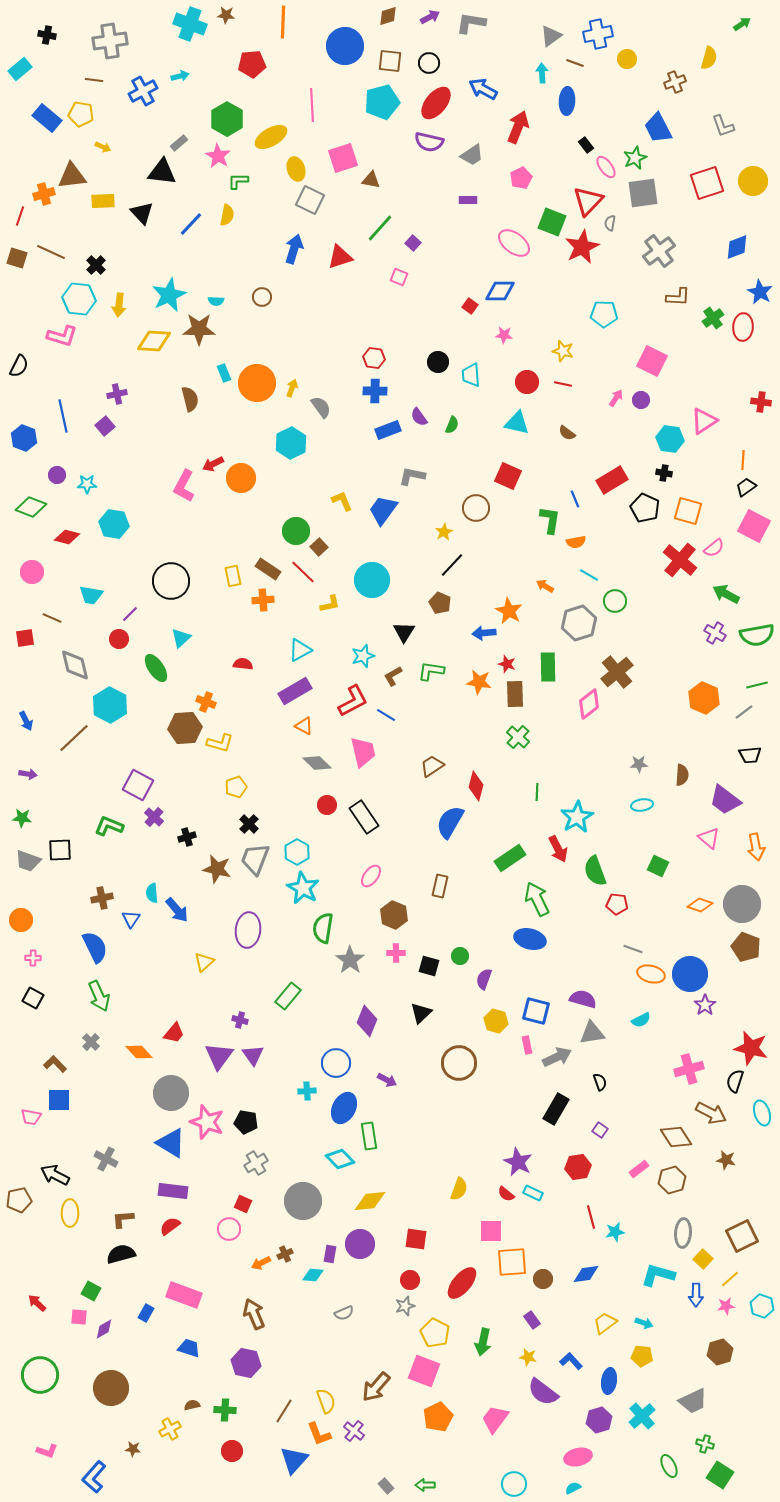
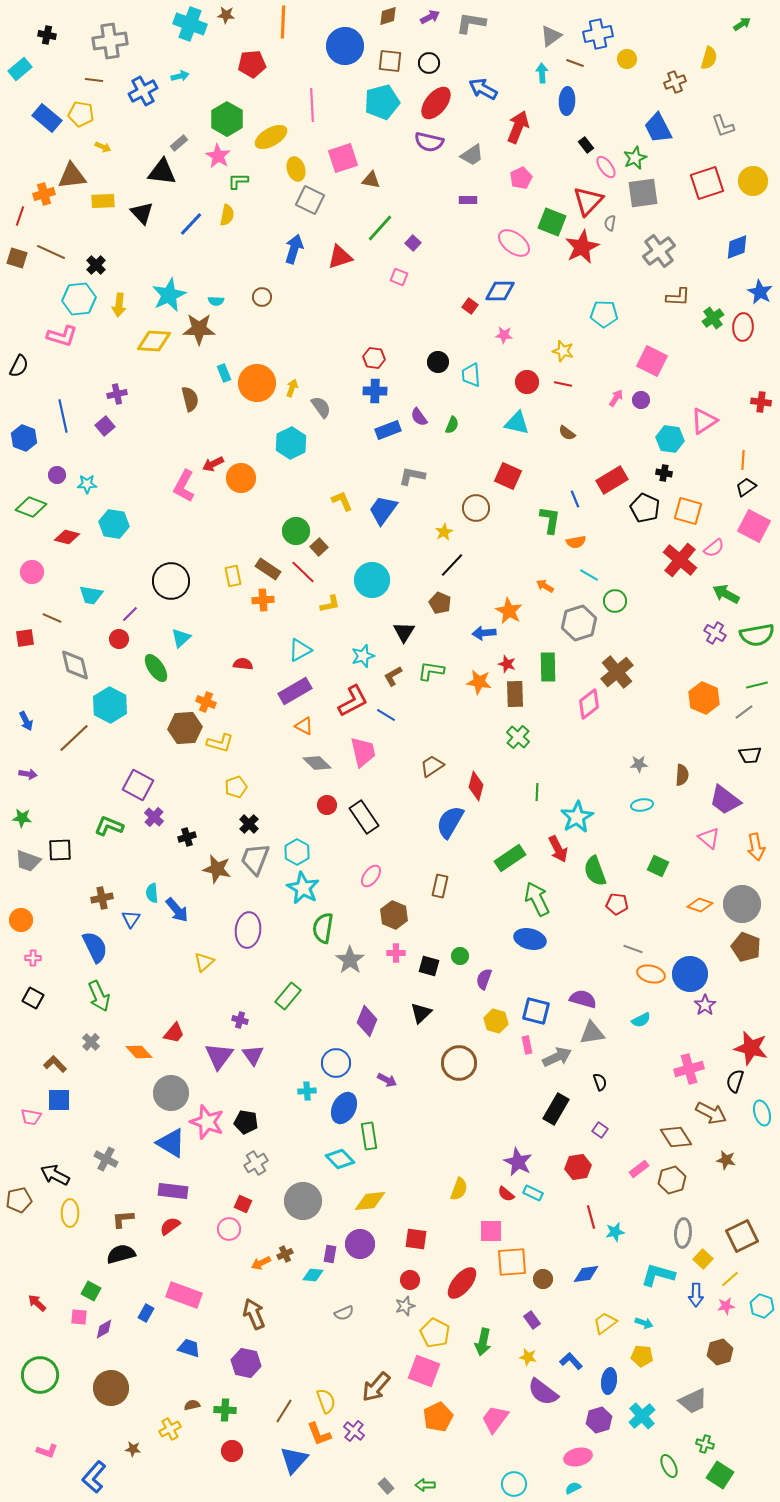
cyan hexagon at (79, 299): rotated 12 degrees counterclockwise
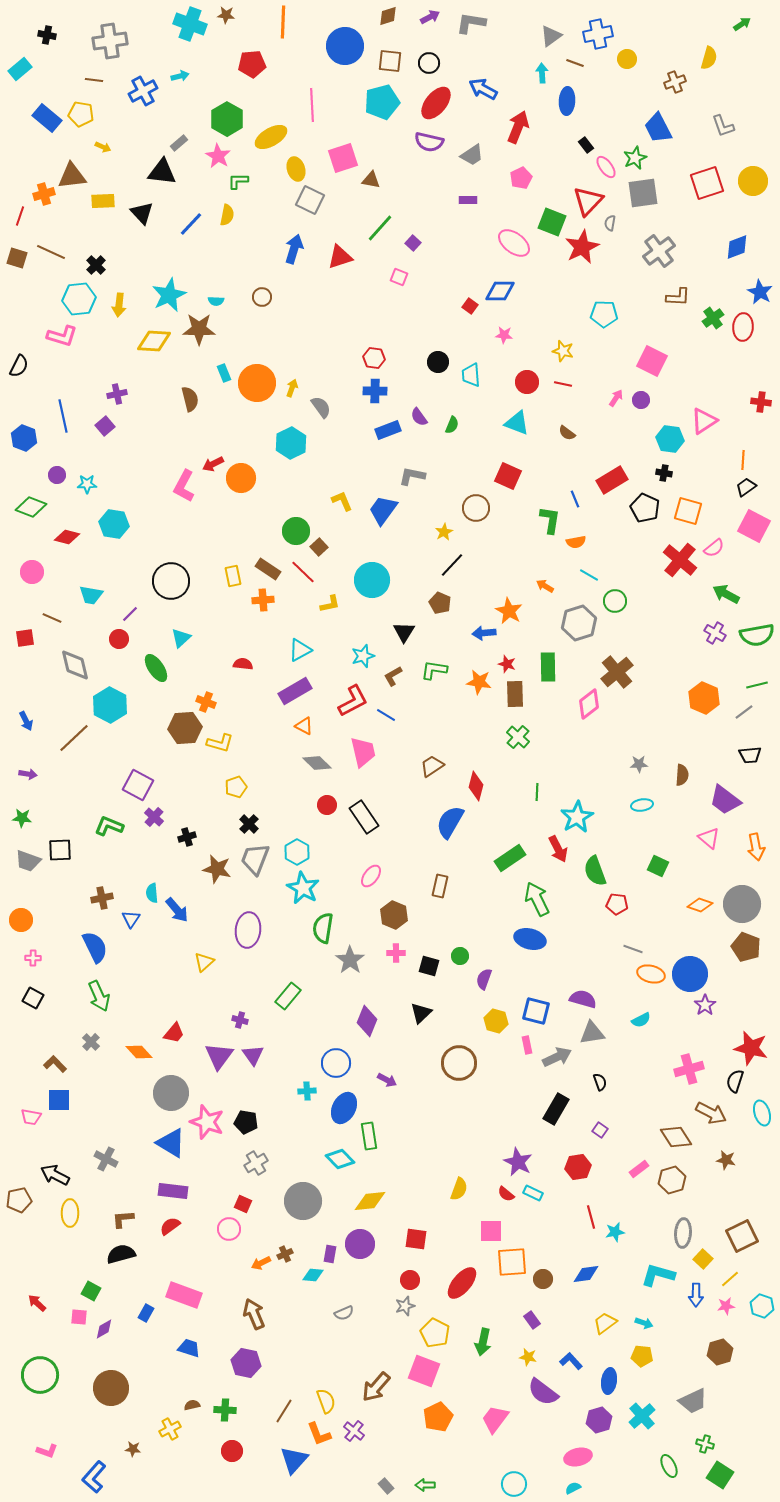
cyan triangle at (517, 423): rotated 8 degrees clockwise
green L-shape at (431, 671): moved 3 px right, 1 px up
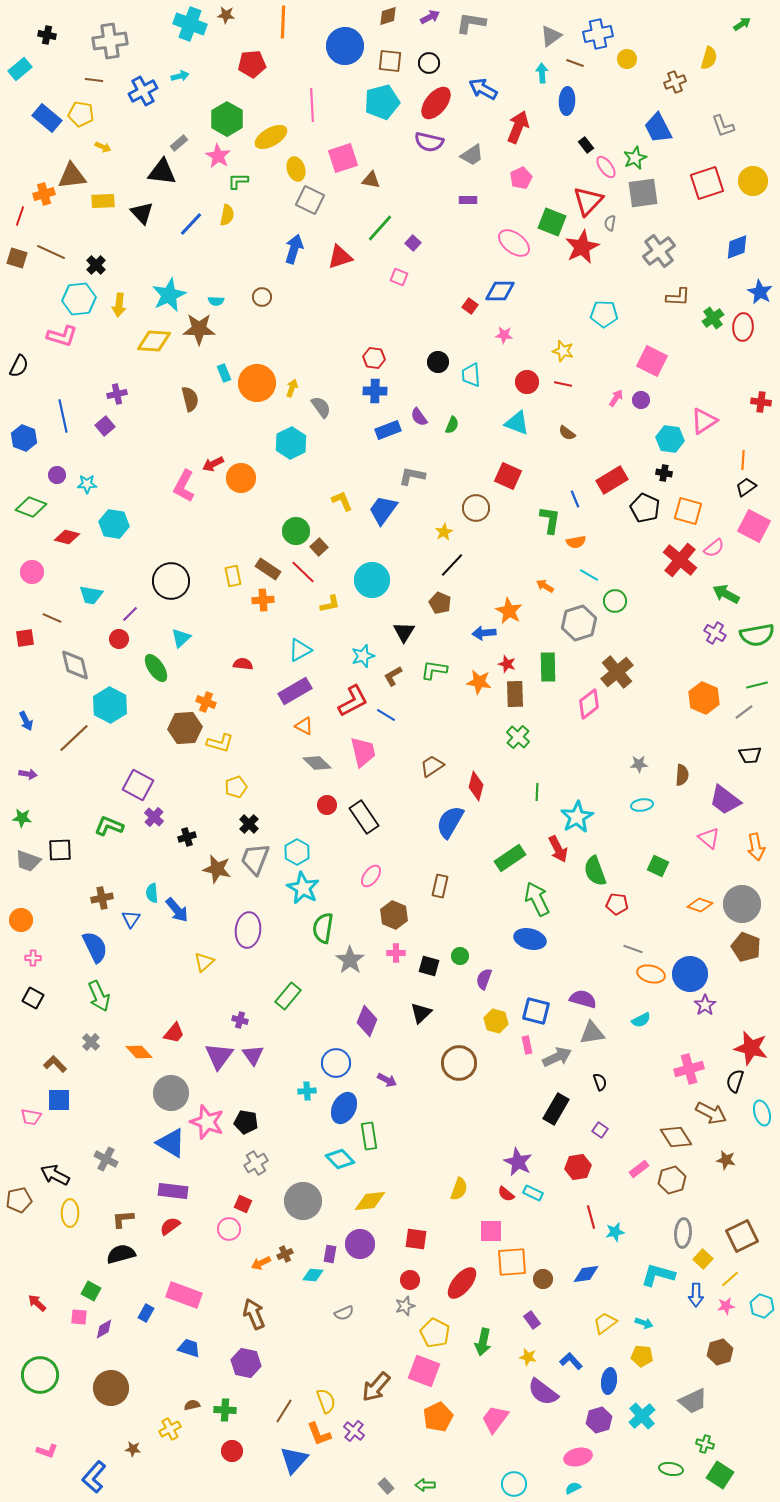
green ellipse at (669, 1466): moved 2 px right, 3 px down; rotated 55 degrees counterclockwise
